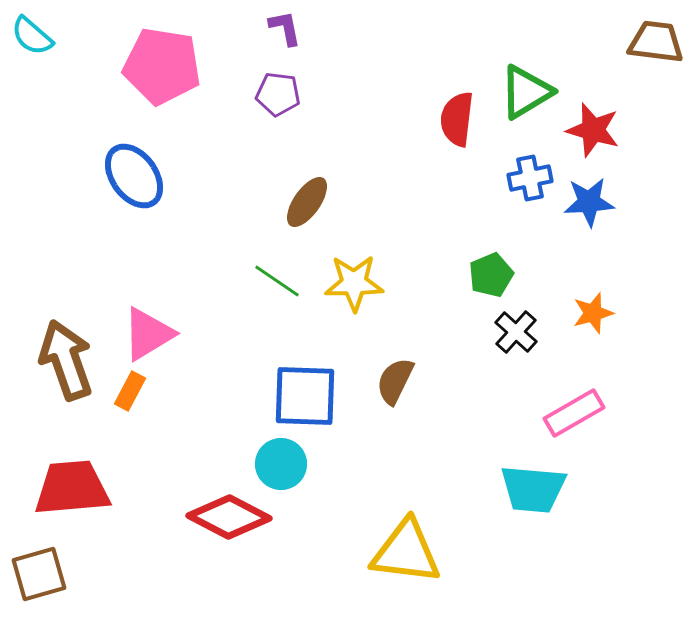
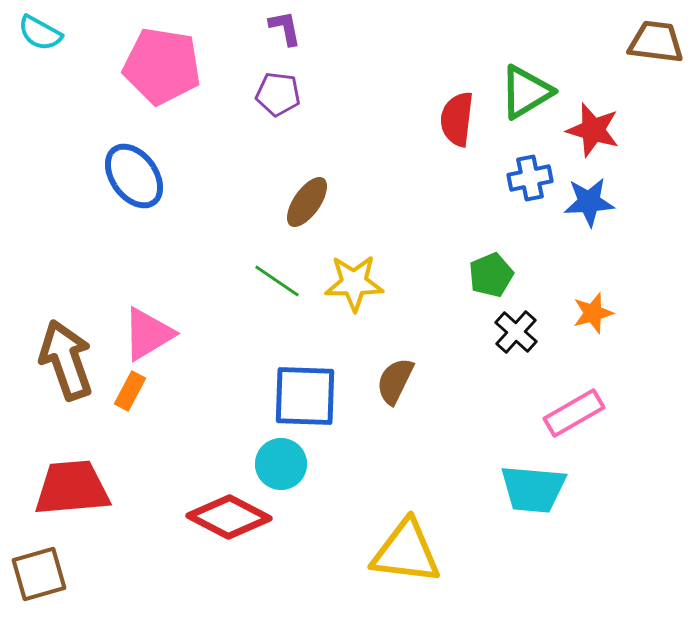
cyan semicircle: moved 8 px right, 3 px up; rotated 12 degrees counterclockwise
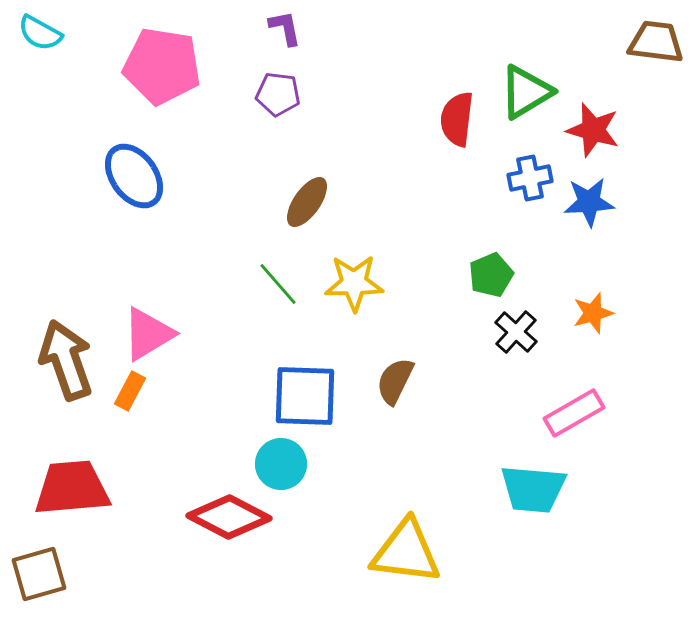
green line: moved 1 px right, 3 px down; rotated 15 degrees clockwise
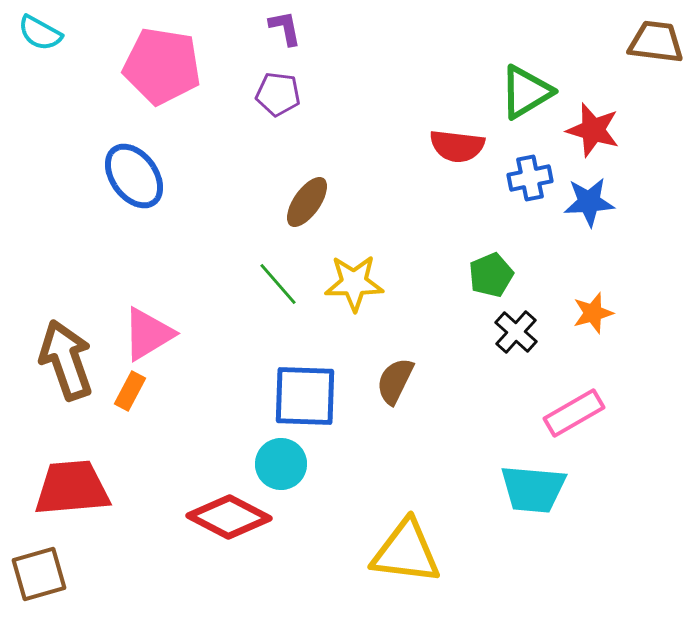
red semicircle: moved 27 px down; rotated 90 degrees counterclockwise
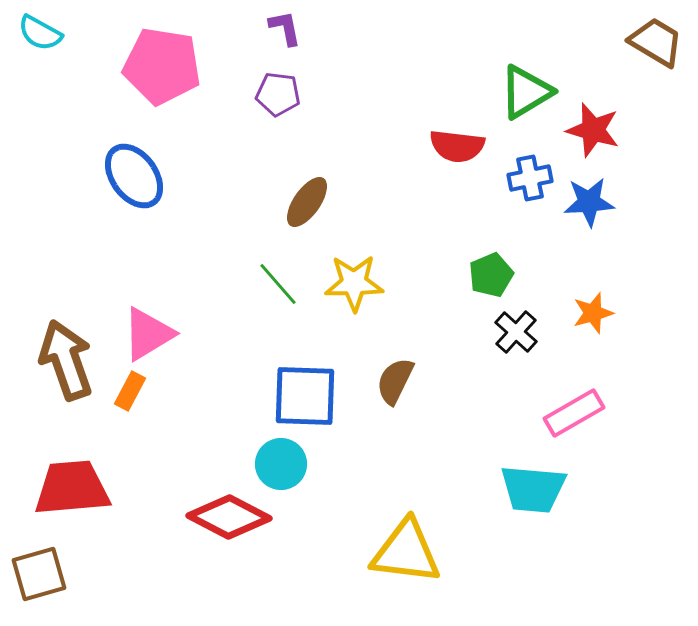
brown trapezoid: rotated 24 degrees clockwise
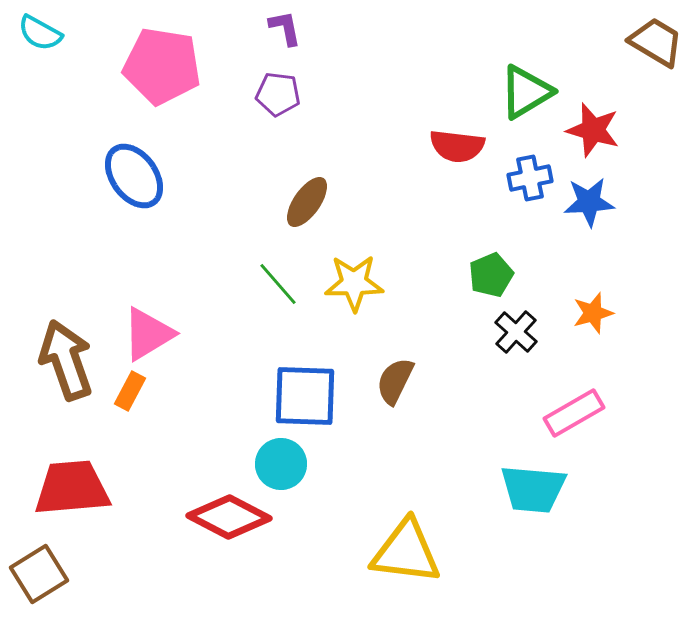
brown square: rotated 16 degrees counterclockwise
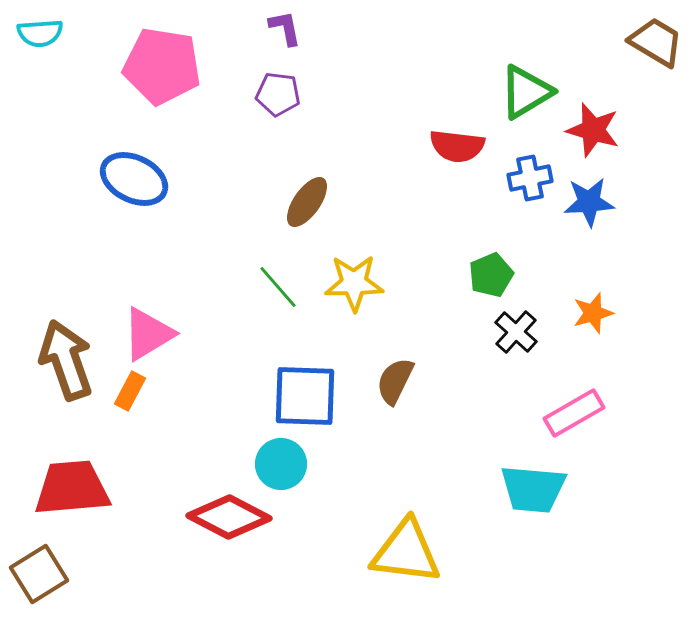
cyan semicircle: rotated 33 degrees counterclockwise
blue ellipse: moved 3 px down; rotated 28 degrees counterclockwise
green line: moved 3 px down
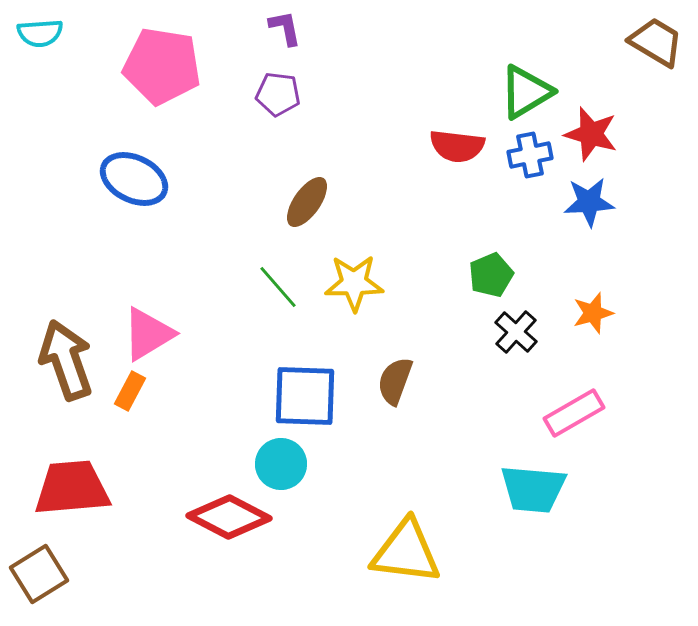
red star: moved 2 px left, 4 px down
blue cross: moved 23 px up
brown semicircle: rotated 6 degrees counterclockwise
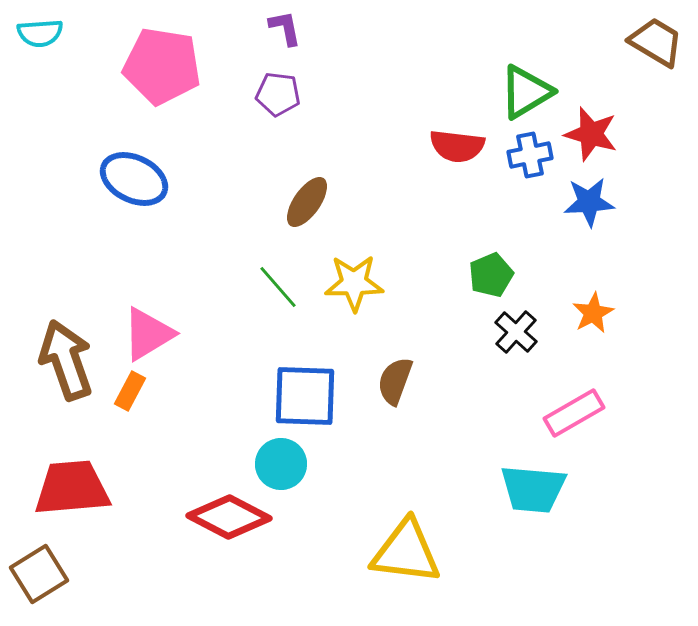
orange star: rotated 12 degrees counterclockwise
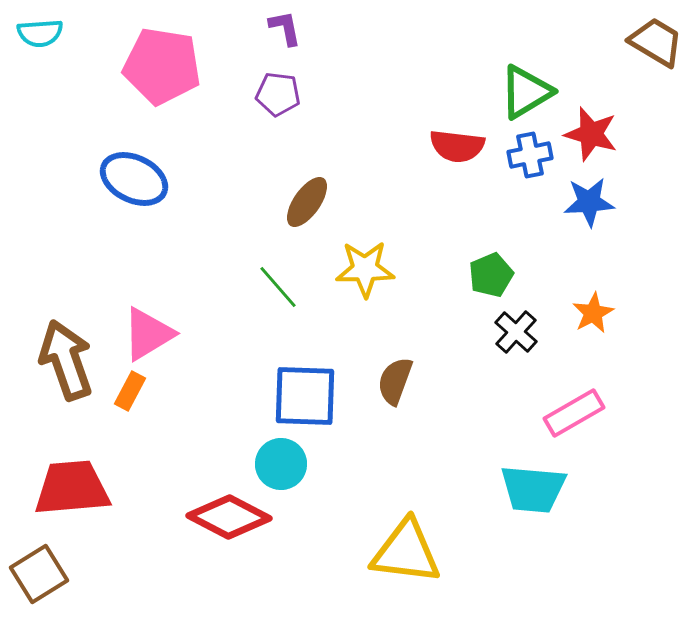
yellow star: moved 11 px right, 14 px up
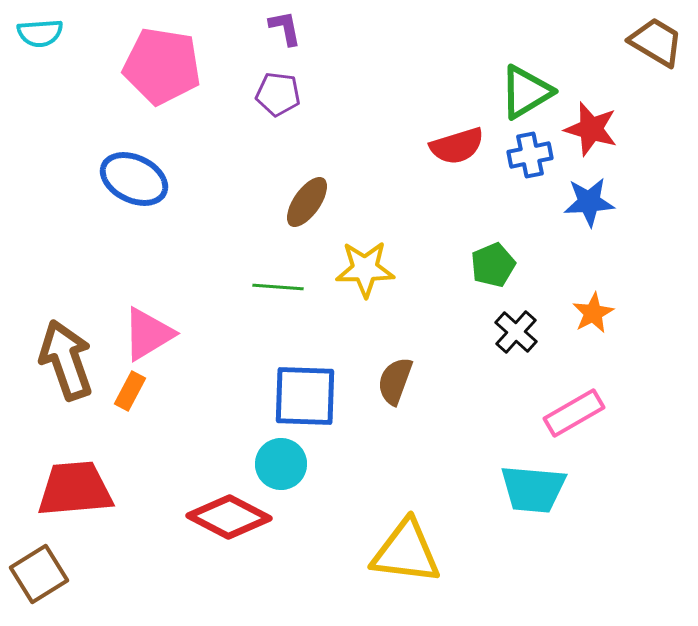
red star: moved 5 px up
red semicircle: rotated 24 degrees counterclockwise
green pentagon: moved 2 px right, 10 px up
green line: rotated 45 degrees counterclockwise
red trapezoid: moved 3 px right, 1 px down
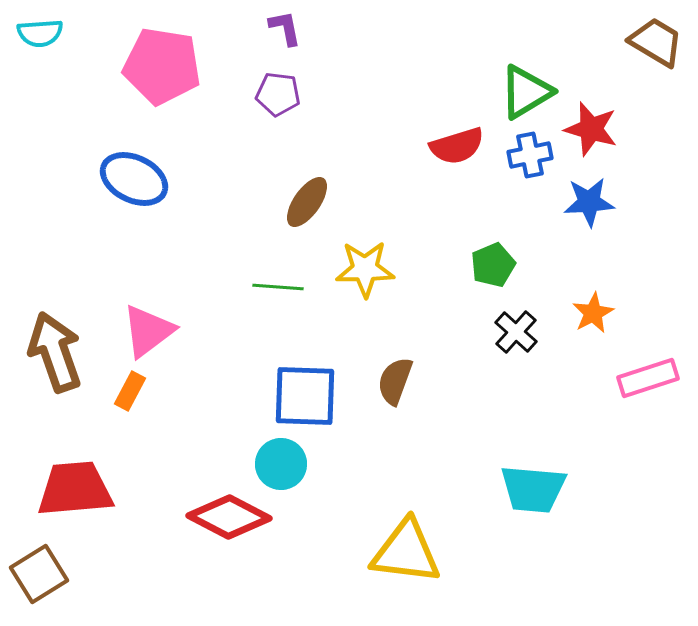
pink triangle: moved 3 px up; rotated 6 degrees counterclockwise
brown arrow: moved 11 px left, 8 px up
pink rectangle: moved 74 px right, 35 px up; rotated 12 degrees clockwise
